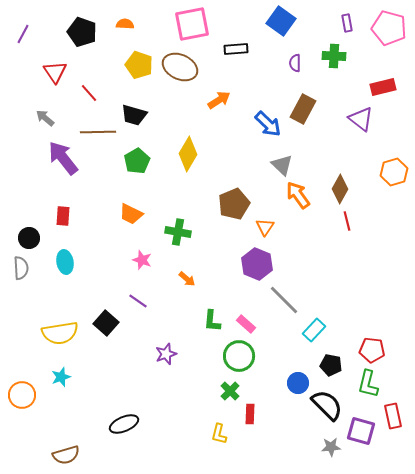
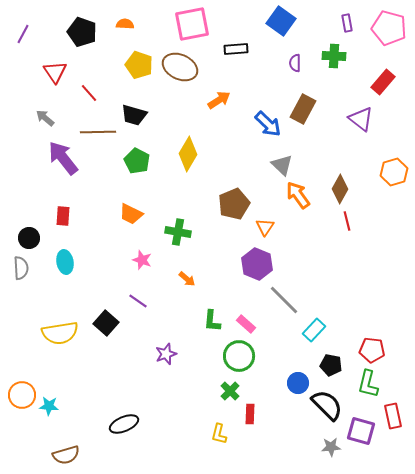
red rectangle at (383, 87): moved 5 px up; rotated 35 degrees counterclockwise
green pentagon at (137, 161): rotated 15 degrees counterclockwise
cyan star at (61, 377): moved 12 px left, 29 px down; rotated 24 degrees clockwise
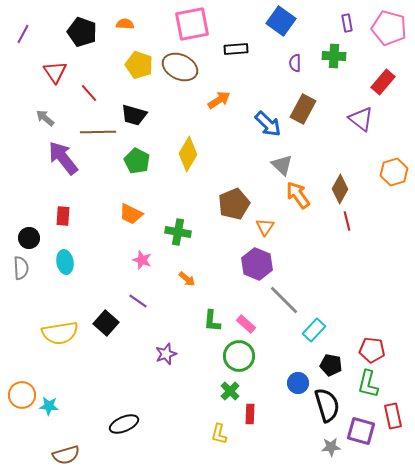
black semicircle at (327, 405): rotated 28 degrees clockwise
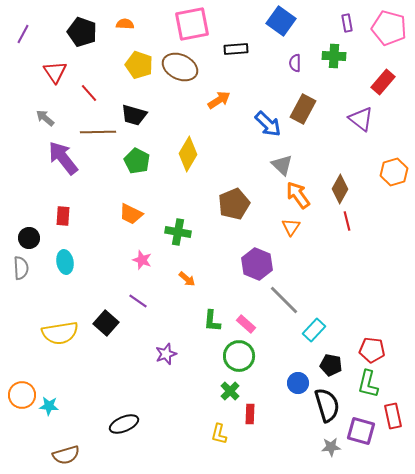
orange triangle at (265, 227): moved 26 px right
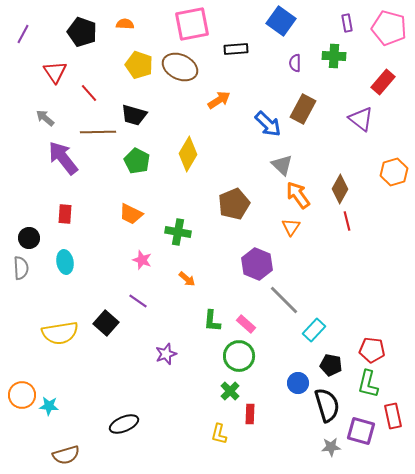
red rectangle at (63, 216): moved 2 px right, 2 px up
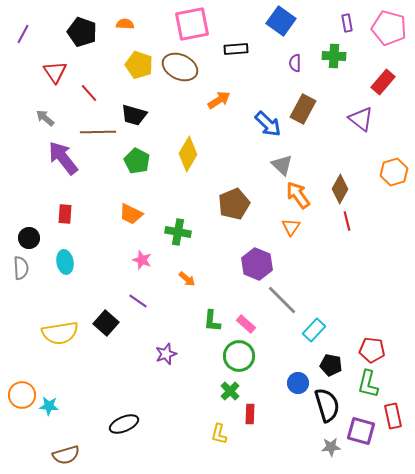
gray line at (284, 300): moved 2 px left
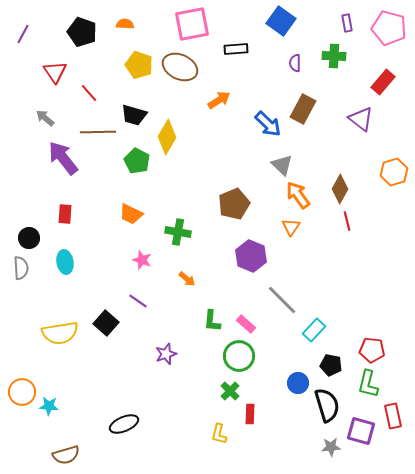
yellow diamond at (188, 154): moved 21 px left, 17 px up
purple hexagon at (257, 264): moved 6 px left, 8 px up
orange circle at (22, 395): moved 3 px up
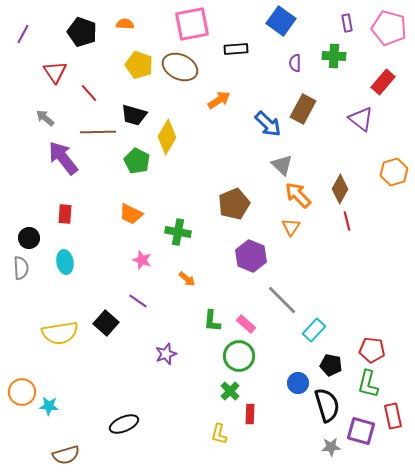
orange arrow at (298, 195): rotated 8 degrees counterclockwise
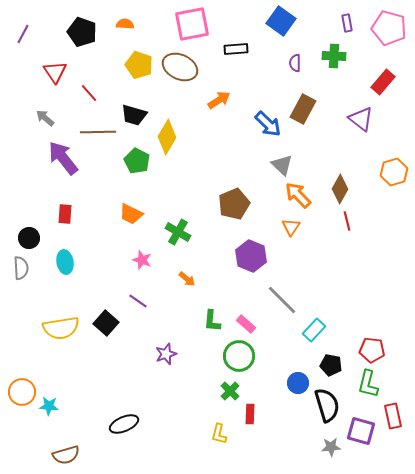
green cross at (178, 232): rotated 20 degrees clockwise
yellow semicircle at (60, 333): moved 1 px right, 5 px up
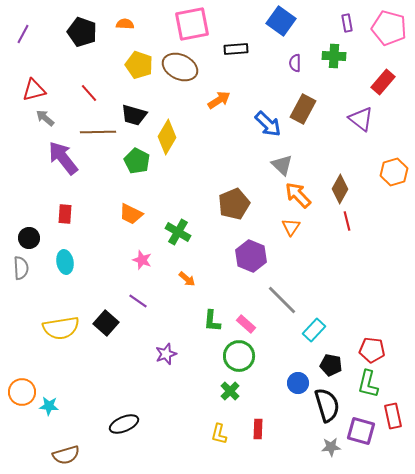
red triangle at (55, 72): moved 21 px left, 18 px down; rotated 50 degrees clockwise
red rectangle at (250, 414): moved 8 px right, 15 px down
